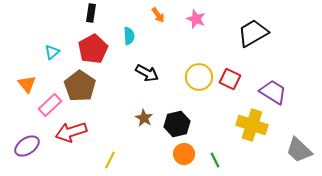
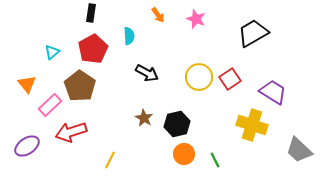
red square: rotated 30 degrees clockwise
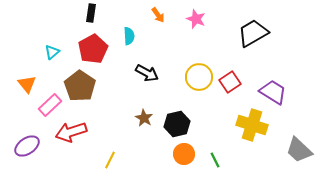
red square: moved 3 px down
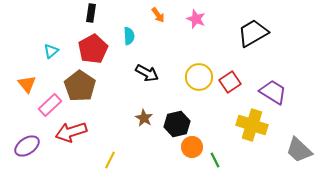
cyan triangle: moved 1 px left, 1 px up
orange circle: moved 8 px right, 7 px up
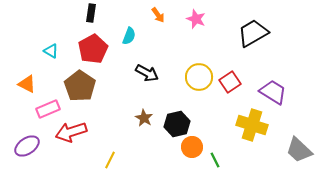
cyan semicircle: rotated 24 degrees clockwise
cyan triangle: rotated 49 degrees counterclockwise
orange triangle: rotated 24 degrees counterclockwise
pink rectangle: moved 2 px left, 4 px down; rotated 20 degrees clockwise
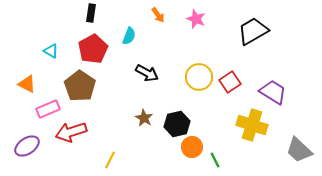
black trapezoid: moved 2 px up
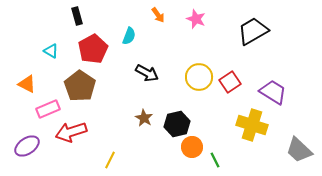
black rectangle: moved 14 px left, 3 px down; rotated 24 degrees counterclockwise
